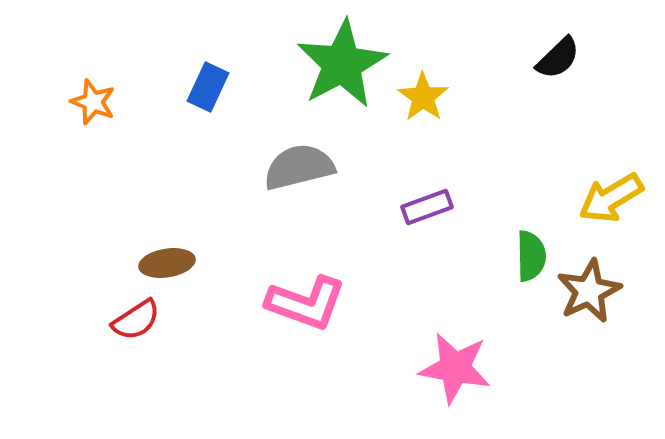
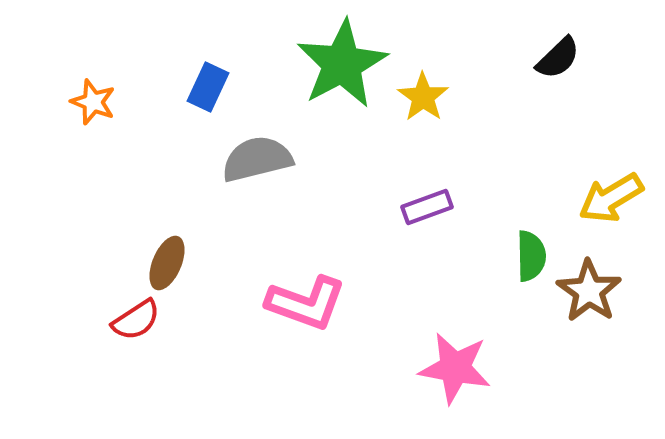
gray semicircle: moved 42 px left, 8 px up
brown ellipse: rotated 58 degrees counterclockwise
brown star: rotated 12 degrees counterclockwise
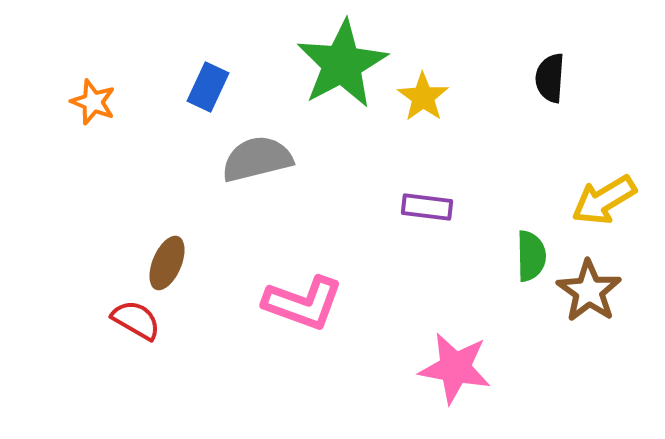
black semicircle: moved 8 px left, 20 px down; rotated 138 degrees clockwise
yellow arrow: moved 7 px left, 2 px down
purple rectangle: rotated 27 degrees clockwise
pink L-shape: moved 3 px left
red semicircle: rotated 117 degrees counterclockwise
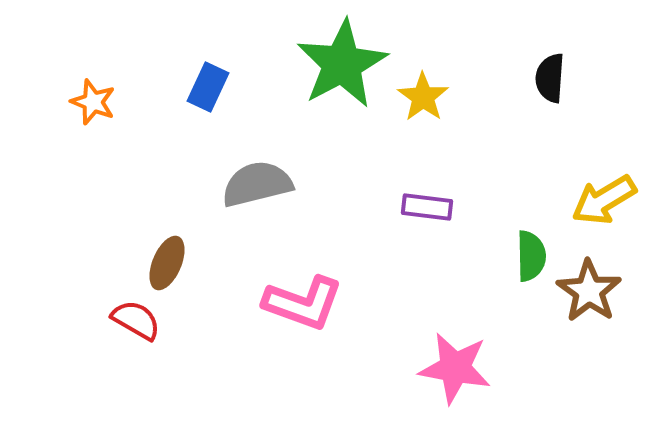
gray semicircle: moved 25 px down
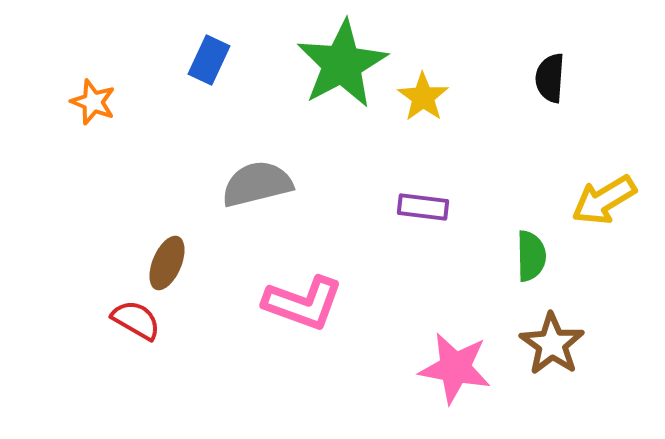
blue rectangle: moved 1 px right, 27 px up
purple rectangle: moved 4 px left
brown star: moved 37 px left, 53 px down
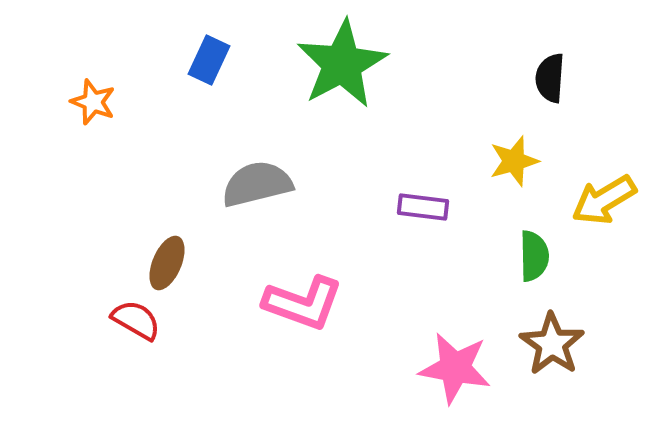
yellow star: moved 91 px right, 64 px down; rotated 21 degrees clockwise
green semicircle: moved 3 px right
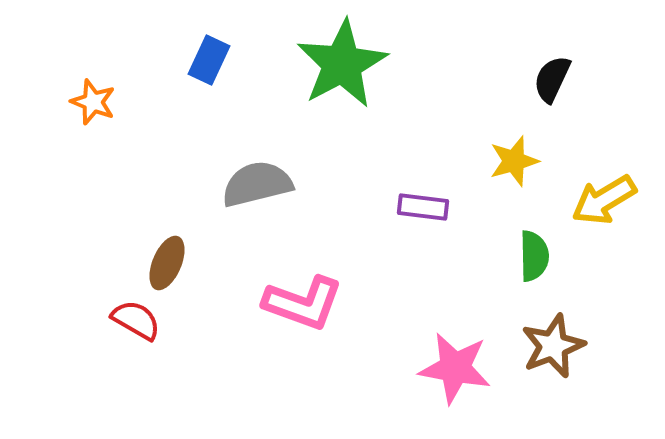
black semicircle: moved 2 px right, 1 px down; rotated 21 degrees clockwise
brown star: moved 1 px right, 2 px down; rotated 16 degrees clockwise
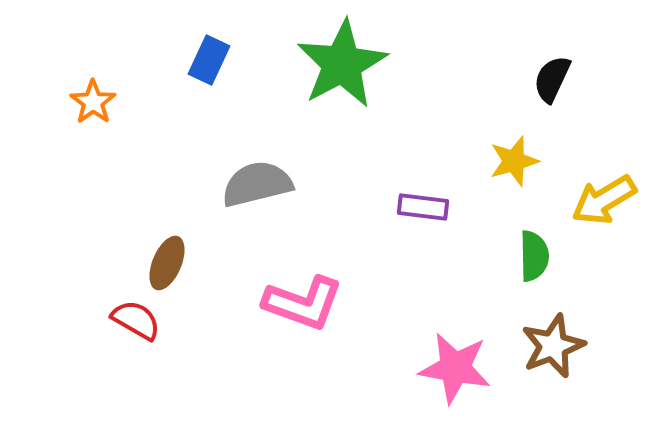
orange star: rotated 15 degrees clockwise
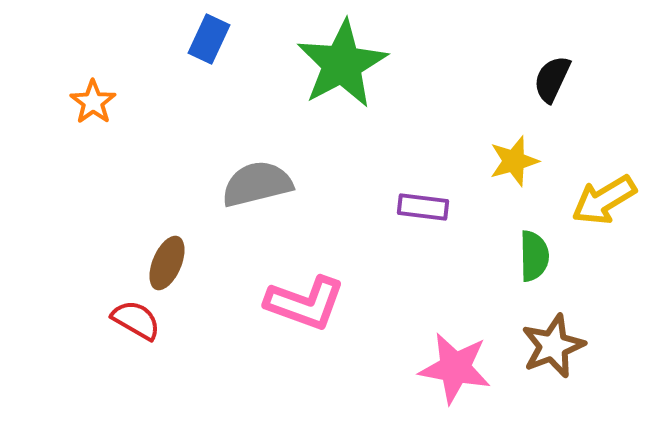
blue rectangle: moved 21 px up
pink L-shape: moved 2 px right
